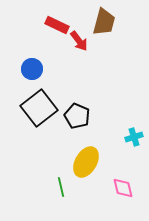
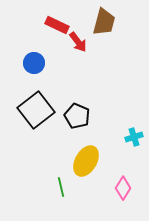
red arrow: moved 1 px left, 1 px down
blue circle: moved 2 px right, 6 px up
black square: moved 3 px left, 2 px down
yellow ellipse: moved 1 px up
pink diamond: rotated 45 degrees clockwise
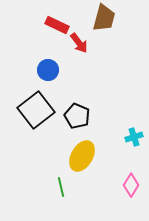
brown trapezoid: moved 4 px up
red arrow: moved 1 px right, 1 px down
blue circle: moved 14 px right, 7 px down
yellow ellipse: moved 4 px left, 5 px up
pink diamond: moved 8 px right, 3 px up
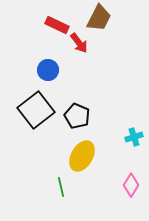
brown trapezoid: moved 5 px left; rotated 12 degrees clockwise
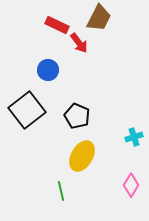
black square: moved 9 px left
green line: moved 4 px down
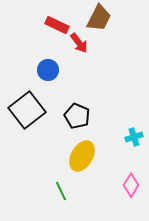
green line: rotated 12 degrees counterclockwise
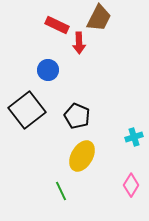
red arrow: rotated 35 degrees clockwise
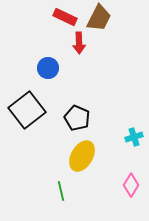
red rectangle: moved 8 px right, 8 px up
blue circle: moved 2 px up
black pentagon: moved 2 px down
green line: rotated 12 degrees clockwise
